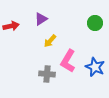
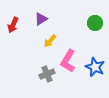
red arrow: moved 2 px right, 1 px up; rotated 126 degrees clockwise
gray cross: rotated 28 degrees counterclockwise
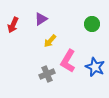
green circle: moved 3 px left, 1 px down
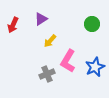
blue star: rotated 24 degrees clockwise
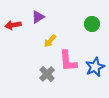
purple triangle: moved 3 px left, 2 px up
red arrow: rotated 56 degrees clockwise
pink L-shape: rotated 35 degrees counterclockwise
gray cross: rotated 21 degrees counterclockwise
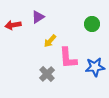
pink L-shape: moved 3 px up
blue star: rotated 18 degrees clockwise
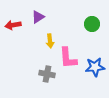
yellow arrow: rotated 48 degrees counterclockwise
gray cross: rotated 35 degrees counterclockwise
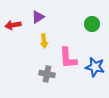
yellow arrow: moved 6 px left
blue star: rotated 18 degrees clockwise
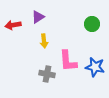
pink L-shape: moved 3 px down
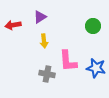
purple triangle: moved 2 px right
green circle: moved 1 px right, 2 px down
blue star: moved 1 px right, 1 px down
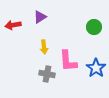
green circle: moved 1 px right, 1 px down
yellow arrow: moved 6 px down
blue star: rotated 24 degrees clockwise
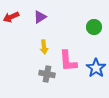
red arrow: moved 2 px left, 8 px up; rotated 14 degrees counterclockwise
